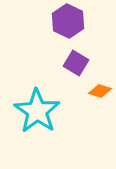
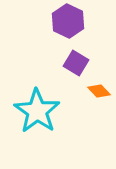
orange diamond: moved 1 px left; rotated 30 degrees clockwise
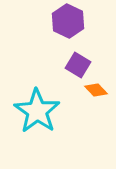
purple square: moved 2 px right, 2 px down
orange diamond: moved 3 px left, 1 px up
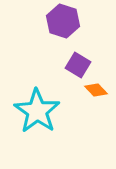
purple hexagon: moved 5 px left; rotated 8 degrees counterclockwise
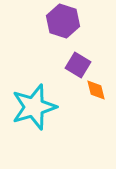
orange diamond: rotated 30 degrees clockwise
cyan star: moved 3 px left, 4 px up; rotated 21 degrees clockwise
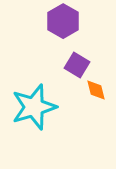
purple hexagon: rotated 12 degrees clockwise
purple square: moved 1 px left
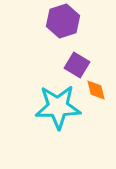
purple hexagon: rotated 12 degrees clockwise
cyan star: moved 24 px right; rotated 15 degrees clockwise
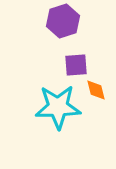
purple square: moved 1 px left; rotated 35 degrees counterclockwise
